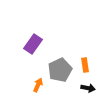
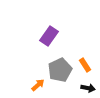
purple rectangle: moved 16 px right, 8 px up
orange rectangle: rotated 24 degrees counterclockwise
orange arrow: rotated 24 degrees clockwise
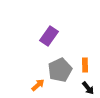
orange rectangle: rotated 32 degrees clockwise
black arrow: rotated 40 degrees clockwise
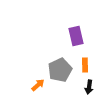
purple rectangle: moved 27 px right; rotated 48 degrees counterclockwise
black arrow: moved 1 px right, 1 px up; rotated 48 degrees clockwise
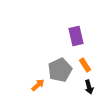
orange rectangle: rotated 32 degrees counterclockwise
black arrow: rotated 24 degrees counterclockwise
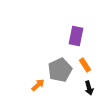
purple rectangle: rotated 24 degrees clockwise
black arrow: moved 1 px down
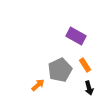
purple rectangle: rotated 72 degrees counterclockwise
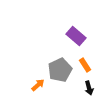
purple rectangle: rotated 12 degrees clockwise
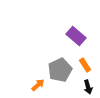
black arrow: moved 1 px left, 1 px up
